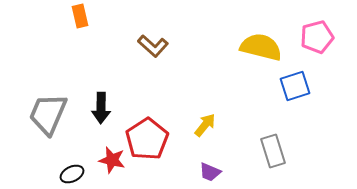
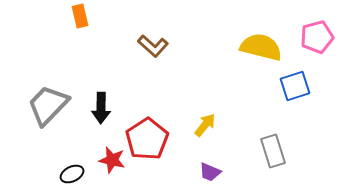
gray trapezoid: moved 9 px up; rotated 21 degrees clockwise
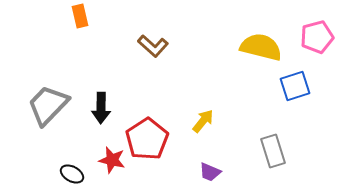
yellow arrow: moved 2 px left, 4 px up
black ellipse: rotated 55 degrees clockwise
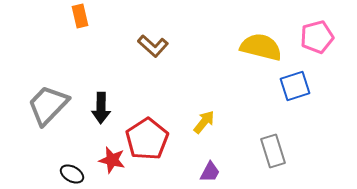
yellow arrow: moved 1 px right, 1 px down
purple trapezoid: rotated 85 degrees counterclockwise
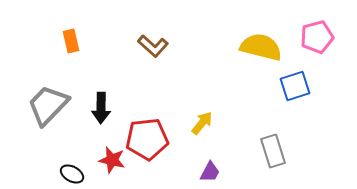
orange rectangle: moved 9 px left, 25 px down
yellow arrow: moved 2 px left, 1 px down
red pentagon: rotated 27 degrees clockwise
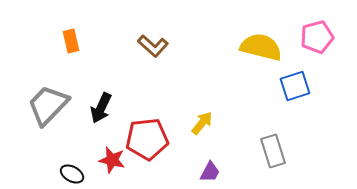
black arrow: rotated 24 degrees clockwise
